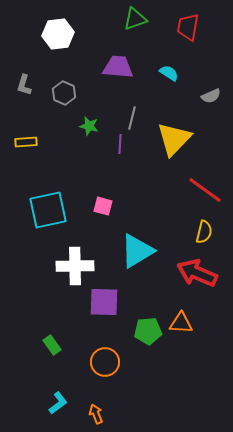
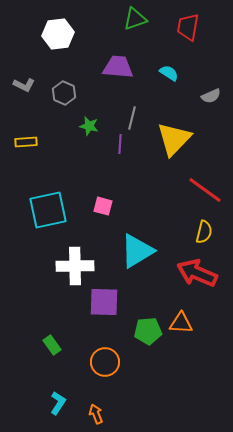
gray L-shape: rotated 80 degrees counterclockwise
cyan L-shape: rotated 20 degrees counterclockwise
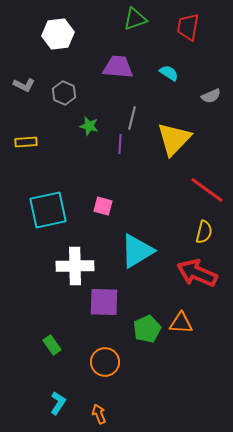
red line: moved 2 px right
green pentagon: moved 1 px left, 2 px up; rotated 20 degrees counterclockwise
orange arrow: moved 3 px right
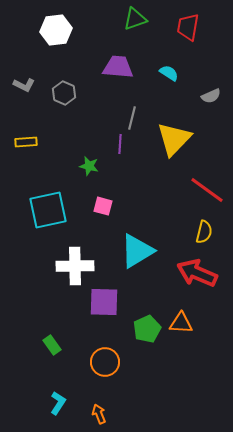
white hexagon: moved 2 px left, 4 px up
green star: moved 40 px down
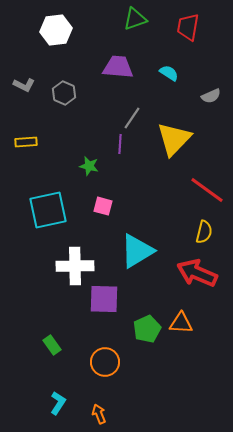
gray line: rotated 20 degrees clockwise
purple square: moved 3 px up
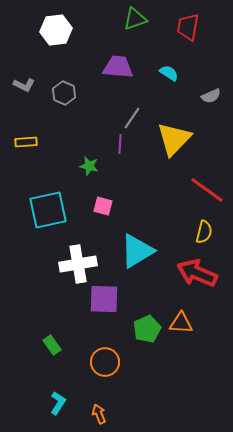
white cross: moved 3 px right, 2 px up; rotated 9 degrees counterclockwise
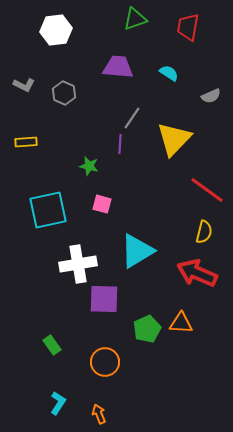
pink square: moved 1 px left, 2 px up
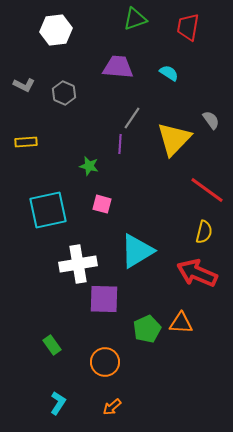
gray semicircle: moved 24 px down; rotated 102 degrees counterclockwise
orange arrow: moved 13 px right, 7 px up; rotated 108 degrees counterclockwise
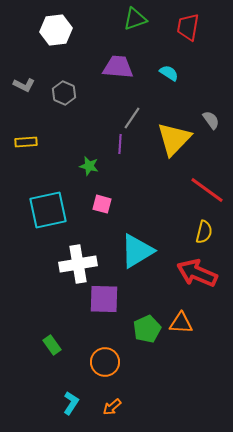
cyan L-shape: moved 13 px right
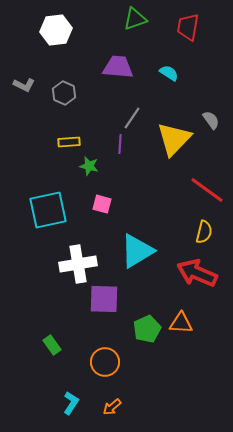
yellow rectangle: moved 43 px right
